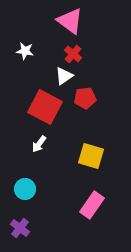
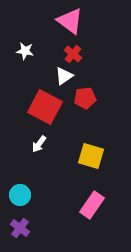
cyan circle: moved 5 px left, 6 px down
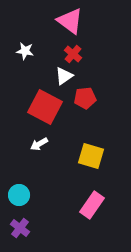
white arrow: rotated 24 degrees clockwise
cyan circle: moved 1 px left
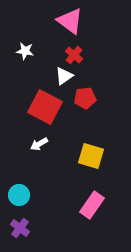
red cross: moved 1 px right, 1 px down
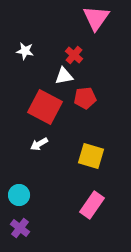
pink triangle: moved 26 px right, 3 px up; rotated 28 degrees clockwise
white triangle: rotated 24 degrees clockwise
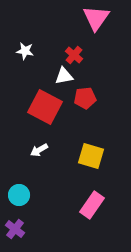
white arrow: moved 6 px down
purple cross: moved 5 px left, 1 px down
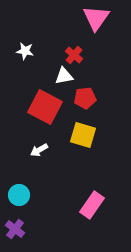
yellow square: moved 8 px left, 21 px up
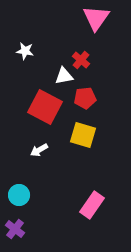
red cross: moved 7 px right, 5 px down
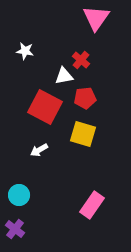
yellow square: moved 1 px up
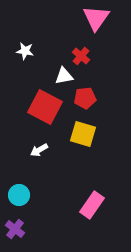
red cross: moved 4 px up
